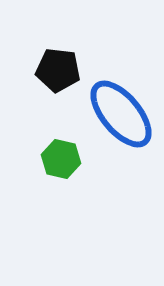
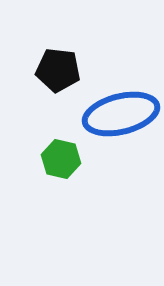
blue ellipse: rotated 64 degrees counterclockwise
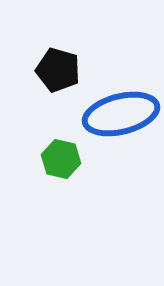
black pentagon: rotated 9 degrees clockwise
